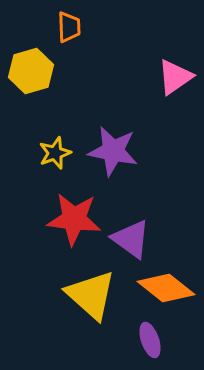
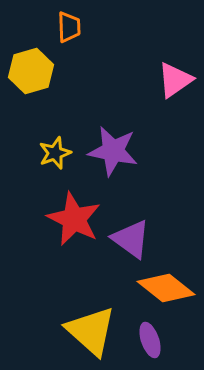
pink triangle: moved 3 px down
red star: rotated 20 degrees clockwise
yellow triangle: moved 36 px down
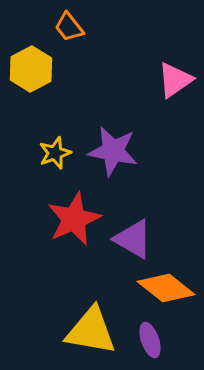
orange trapezoid: rotated 144 degrees clockwise
yellow hexagon: moved 2 px up; rotated 12 degrees counterclockwise
red star: rotated 22 degrees clockwise
purple triangle: moved 2 px right; rotated 6 degrees counterclockwise
yellow triangle: rotated 32 degrees counterclockwise
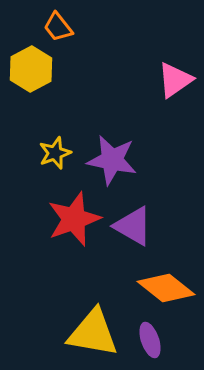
orange trapezoid: moved 11 px left
purple star: moved 1 px left, 9 px down
red star: rotated 4 degrees clockwise
purple triangle: moved 13 px up
yellow triangle: moved 2 px right, 2 px down
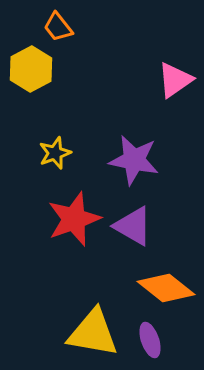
purple star: moved 22 px right
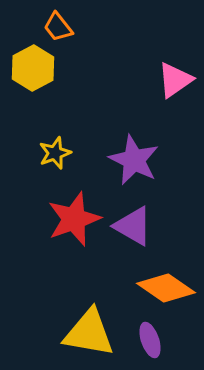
yellow hexagon: moved 2 px right, 1 px up
purple star: rotated 15 degrees clockwise
orange diamond: rotated 4 degrees counterclockwise
yellow triangle: moved 4 px left
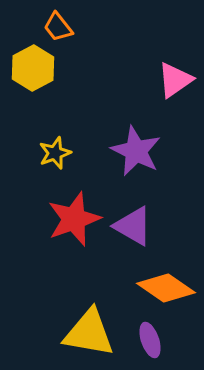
purple star: moved 2 px right, 9 px up
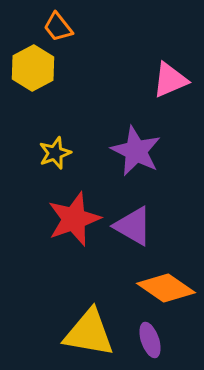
pink triangle: moved 5 px left; rotated 12 degrees clockwise
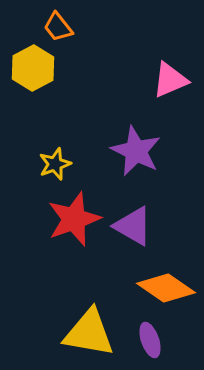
yellow star: moved 11 px down
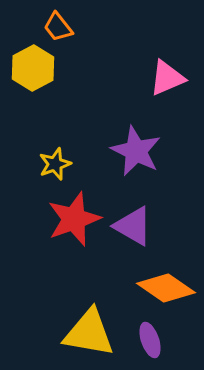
pink triangle: moved 3 px left, 2 px up
